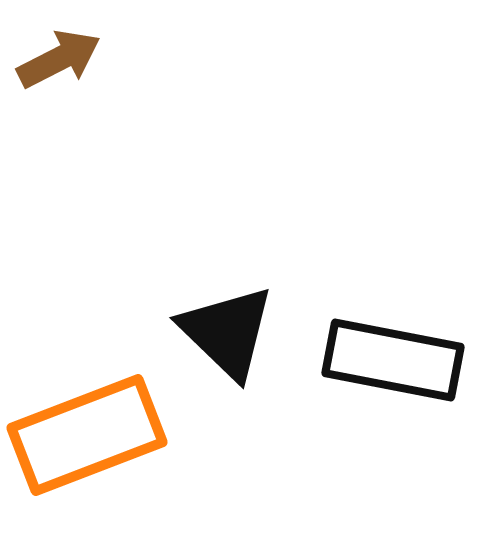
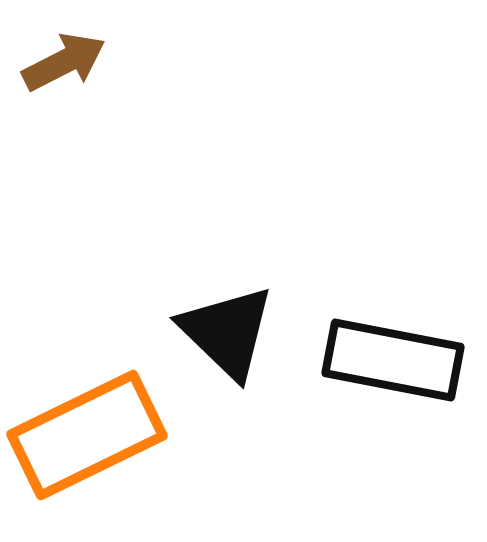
brown arrow: moved 5 px right, 3 px down
orange rectangle: rotated 5 degrees counterclockwise
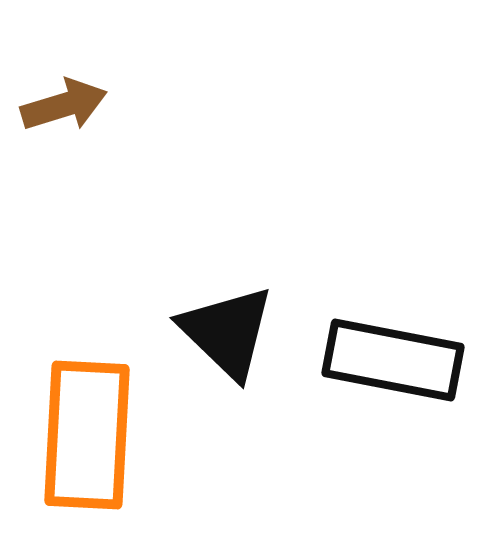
brown arrow: moved 43 px down; rotated 10 degrees clockwise
orange rectangle: rotated 61 degrees counterclockwise
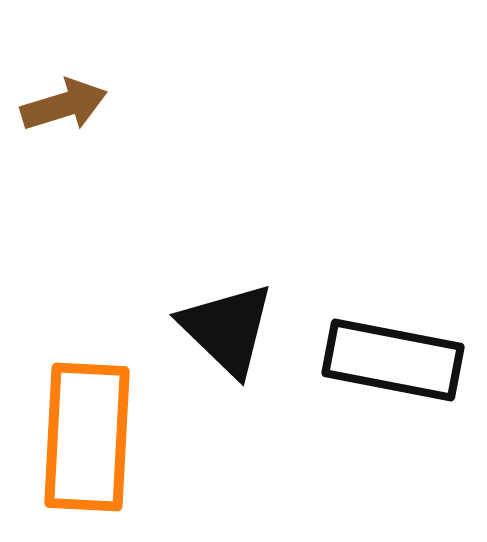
black triangle: moved 3 px up
orange rectangle: moved 2 px down
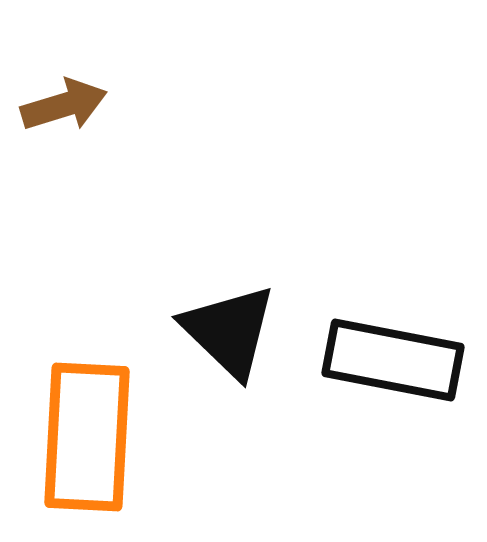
black triangle: moved 2 px right, 2 px down
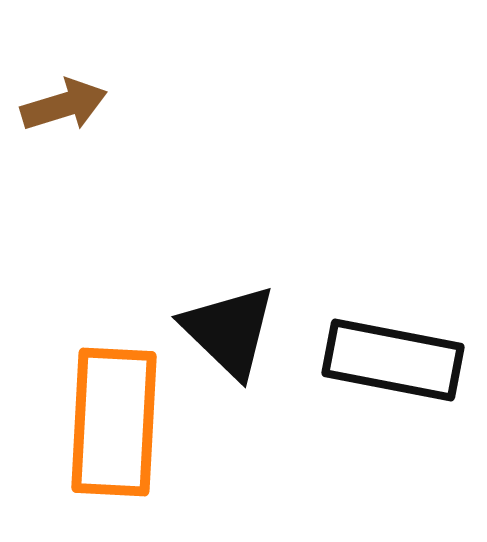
orange rectangle: moved 27 px right, 15 px up
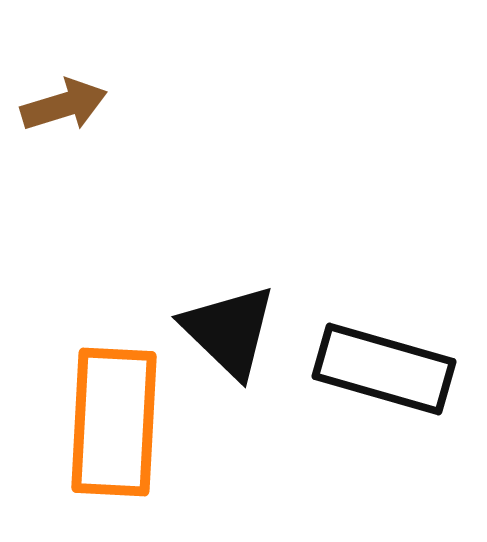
black rectangle: moved 9 px left, 9 px down; rotated 5 degrees clockwise
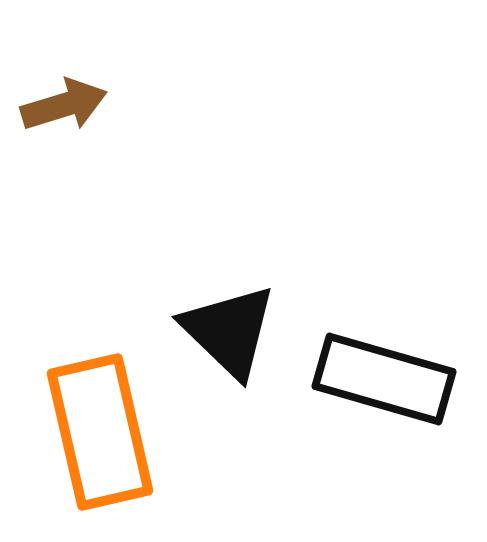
black rectangle: moved 10 px down
orange rectangle: moved 14 px left, 10 px down; rotated 16 degrees counterclockwise
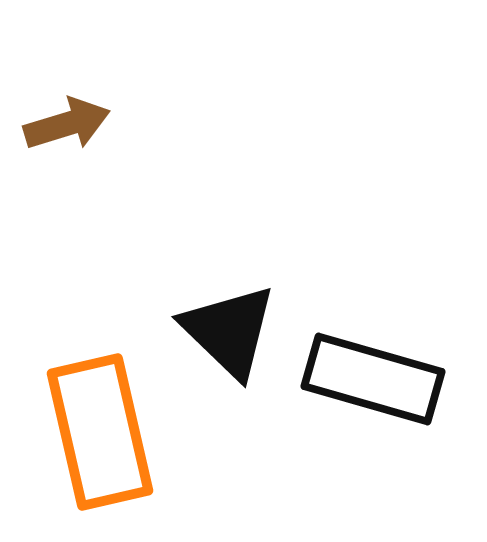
brown arrow: moved 3 px right, 19 px down
black rectangle: moved 11 px left
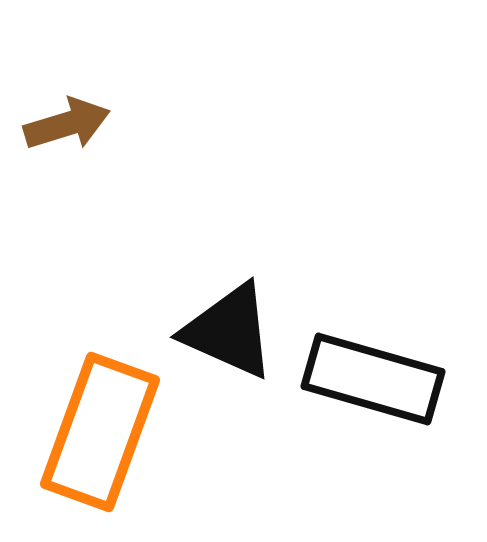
black triangle: rotated 20 degrees counterclockwise
orange rectangle: rotated 33 degrees clockwise
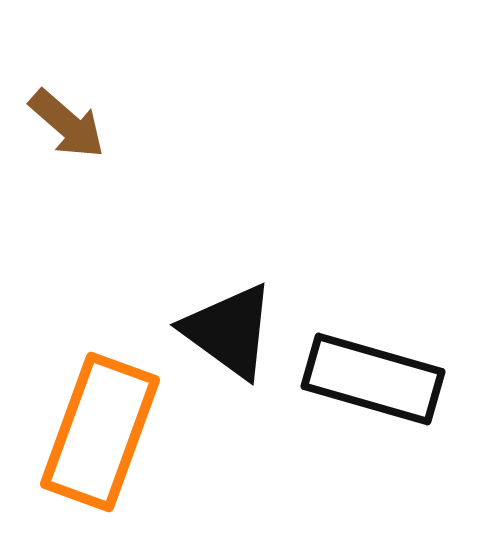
brown arrow: rotated 58 degrees clockwise
black triangle: rotated 12 degrees clockwise
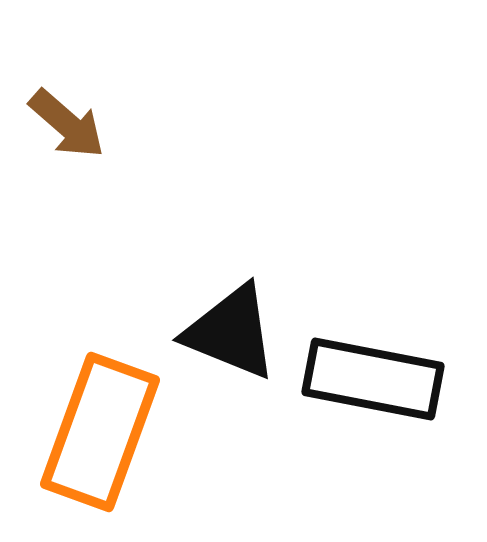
black triangle: moved 2 px right, 1 px down; rotated 14 degrees counterclockwise
black rectangle: rotated 5 degrees counterclockwise
